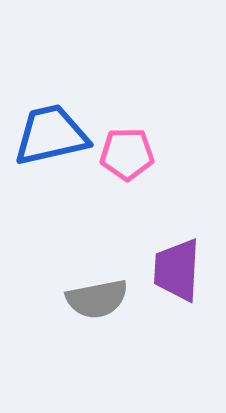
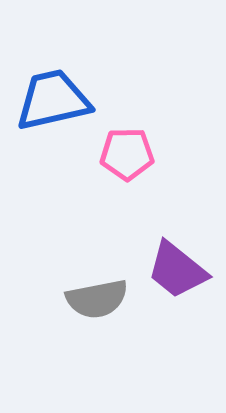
blue trapezoid: moved 2 px right, 35 px up
purple trapezoid: rotated 54 degrees counterclockwise
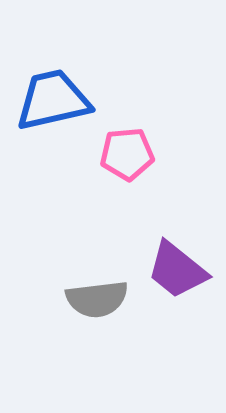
pink pentagon: rotated 4 degrees counterclockwise
gray semicircle: rotated 4 degrees clockwise
